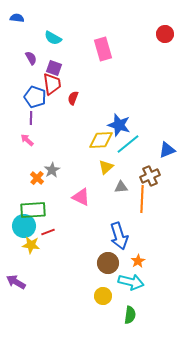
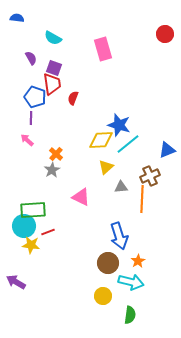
orange cross: moved 19 px right, 24 px up
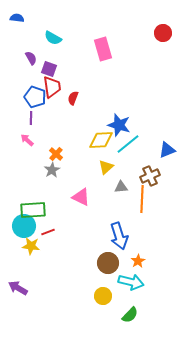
red circle: moved 2 px left, 1 px up
purple square: moved 5 px left, 1 px down
red trapezoid: moved 3 px down
yellow star: moved 1 px down
purple arrow: moved 2 px right, 6 px down
green semicircle: rotated 36 degrees clockwise
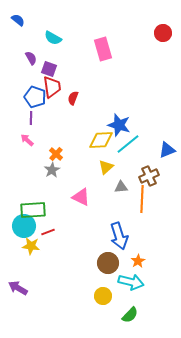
blue semicircle: moved 1 px right, 2 px down; rotated 32 degrees clockwise
brown cross: moved 1 px left
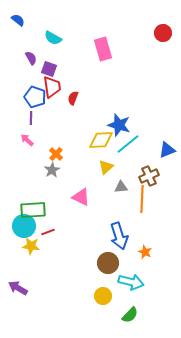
orange star: moved 7 px right, 9 px up; rotated 16 degrees counterclockwise
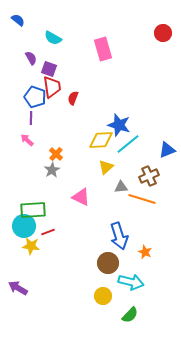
orange line: rotated 76 degrees counterclockwise
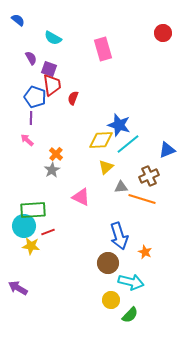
red trapezoid: moved 2 px up
yellow circle: moved 8 px right, 4 px down
